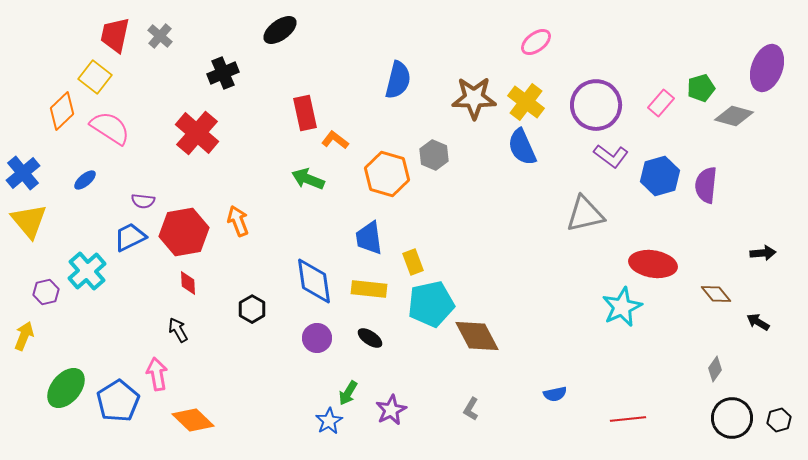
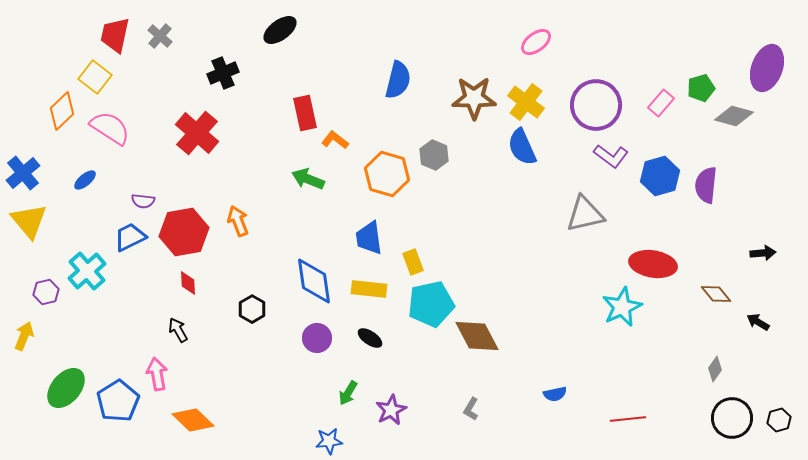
blue star at (329, 421): moved 20 px down; rotated 24 degrees clockwise
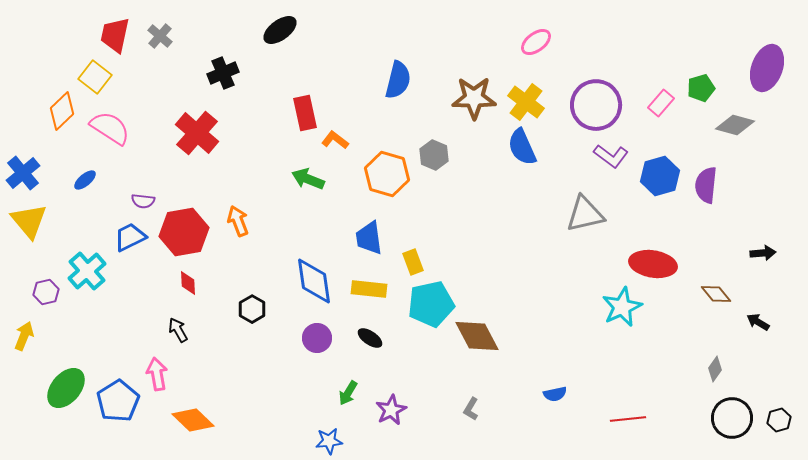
gray diamond at (734, 116): moved 1 px right, 9 px down
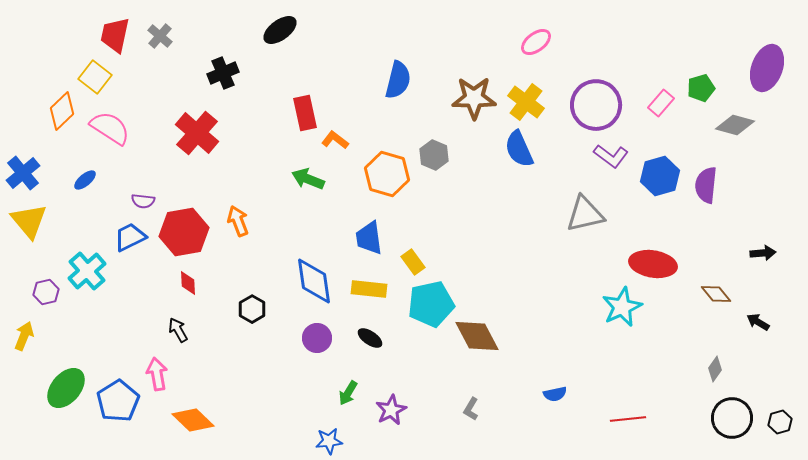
blue semicircle at (522, 147): moved 3 px left, 2 px down
yellow rectangle at (413, 262): rotated 15 degrees counterclockwise
black hexagon at (779, 420): moved 1 px right, 2 px down
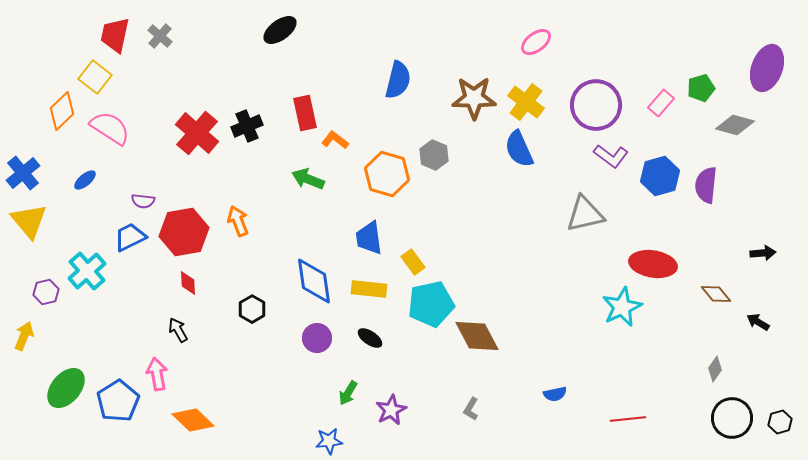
black cross at (223, 73): moved 24 px right, 53 px down
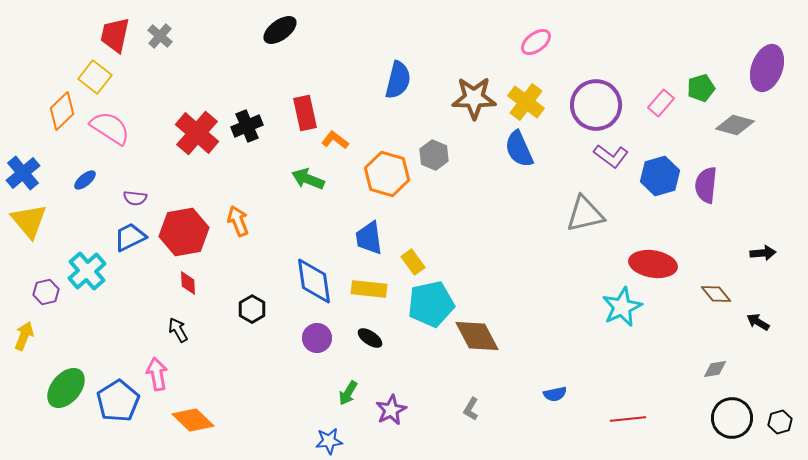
purple semicircle at (143, 201): moved 8 px left, 3 px up
gray diamond at (715, 369): rotated 45 degrees clockwise
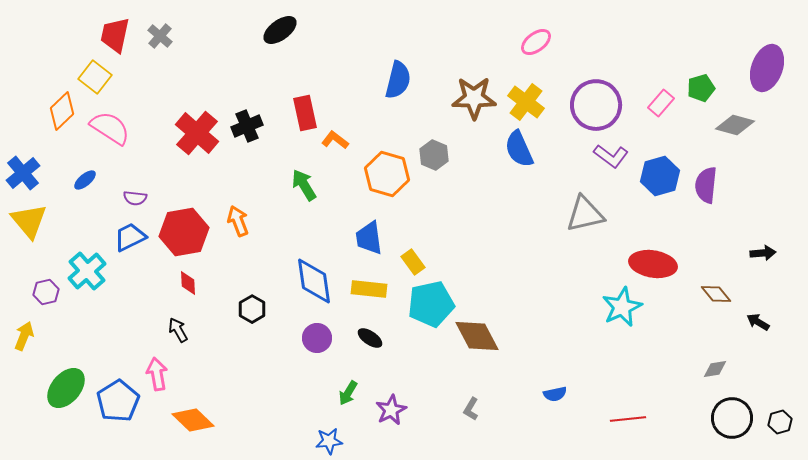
green arrow at (308, 179): moved 4 px left, 6 px down; rotated 36 degrees clockwise
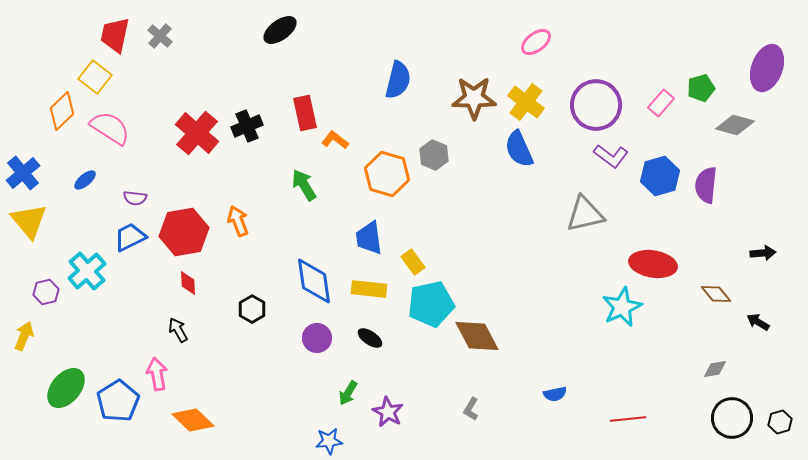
purple star at (391, 410): moved 3 px left, 2 px down; rotated 16 degrees counterclockwise
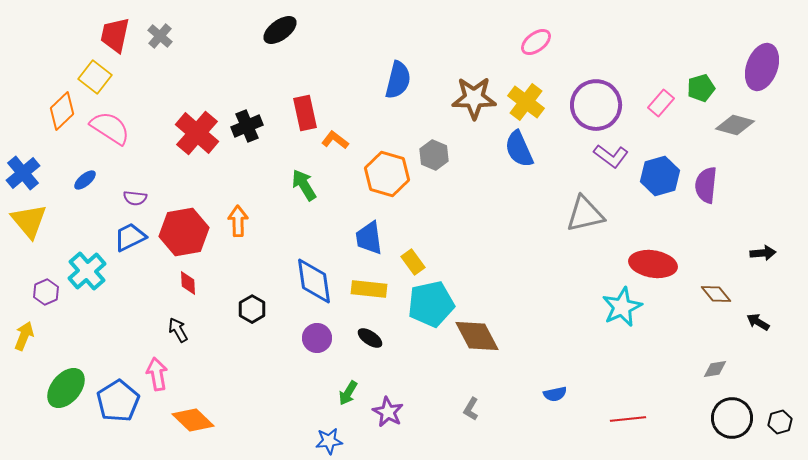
purple ellipse at (767, 68): moved 5 px left, 1 px up
orange arrow at (238, 221): rotated 20 degrees clockwise
purple hexagon at (46, 292): rotated 10 degrees counterclockwise
